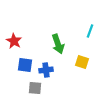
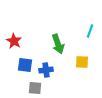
yellow square: rotated 16 degrees counterclockwise
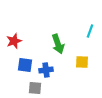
red star: rotated 21 degrees clockwise
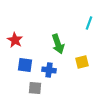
cyan line: moved 1 px left, 8 px up
red star: moved 1 px right, 1 px up; rotated 21 degrees counterclockwise
yellow square: rotated 16 degrees counterclockwise
blue cross: moved 3 px right; rotated 16 degrees clockwise
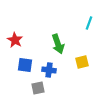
gray square: moved 3 px right; rotated 16 degrees counterclockwise
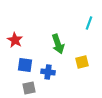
blue cross: moved 1 px left, 2 px down
gray square: moved 9 px left
